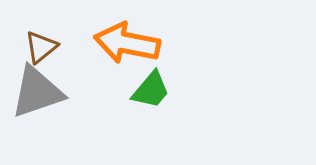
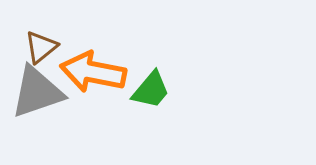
orange arrow: moved 34 px left, 29 px down
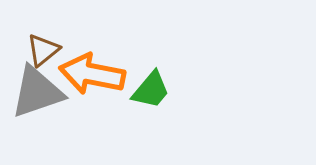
brown triangle: moved 2 px right, 3 px down
orange arrow: moved 1 px left, 2 px down
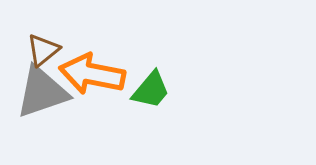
gray triangle: moved 5 px right
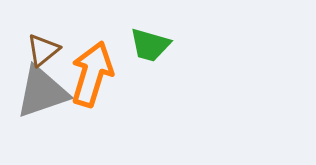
orange arrow: rotated 96 degrees clockwise
green trapezoid: moved 1 px left, 45 px up; rotated 66 degrees clockwise
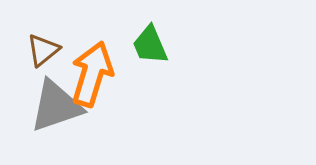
green trapezoid: rotated 51 degrees clockwise
gray triangle: moved 14 px right, 14 px down
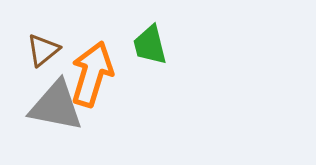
green trapezoid: rotated 9 degrees clockwise
gray triangle: rotated 30 degrees clockwise
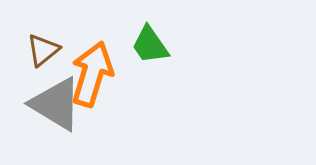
green trapezoid: rotated 21 degrees counterclockwise
gray triangle: moved 2 px up; rotated 20 degrees clockwise
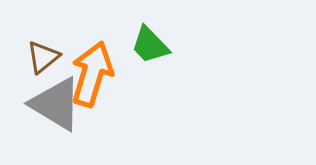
green trapezoid: rotated 9 degrees counterclockwise
brown triangle: moved 7 px down
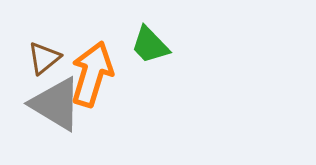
brown triangle: moved 1 px right, 1 px down
